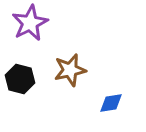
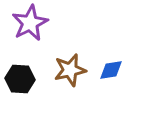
black hexagon: rotated 12 degrees counterclockwise
blue diamond: moved 33 px up
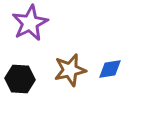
blue diamond: moved 1 px left, 1 px up
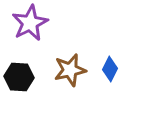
blue diamond: rotated 55 degrees counterclockwise
black hexagon: moved 1 px left, 2 px up
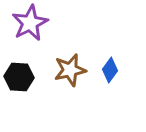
blue diamond: moved 1 px down; rotated 10 degrees clockwise
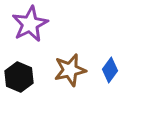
purple star: moved 1 px down
black hexagon: rotated 20 degrees clockwise
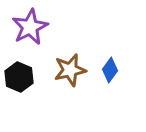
purple star: moved 3 px down
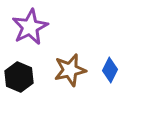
blue diamond: rotated 10 degrees counterclockwise
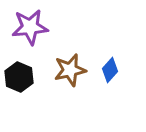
purple star: rotated 21 degrees clockwise
blue diamond: rotated 15 degrees clockwise
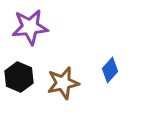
brown star: moved 7 px left, 13 px down
